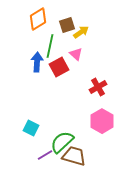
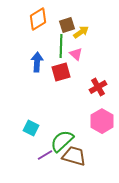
green line: moved 11 px right; rotated 10 degrees counterclockwise
red square: moved 2 px right, 5 px down; rotated 12 degrees clockwise
green semicircle: moved 1 px up
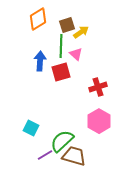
blue arrow: moved 3 px right, 1 px up
red cross: rotated 12 degrees clockwise
pink hexagon: moved 3 px left
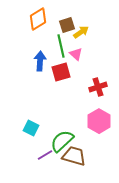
green line: rotated 15 degrees counterclockwise
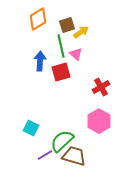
red cross: moved 3 px right; rotated 12 degrees counterclockwise
